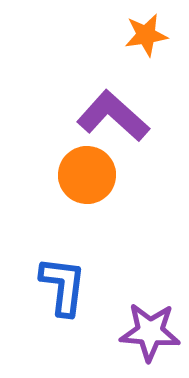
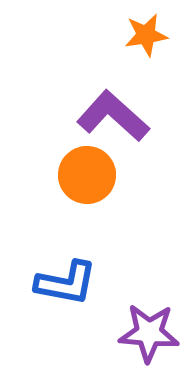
blue L-shape: moved 3 px right, 3 px up; rotated 94 degrees clockwise
purple star: moved 1 px left, 1 px down
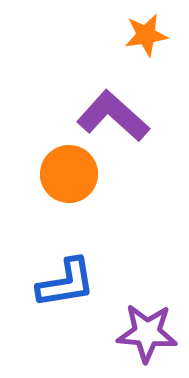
orange circle: moved 18 px left, 1 px up
blue L-shape: rotated 20 degrees counterclockwise
purple star: moved 2 px left
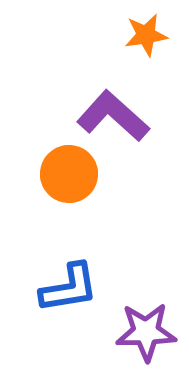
blue L-shape: moved 3 px right, 5 px down
purple star: moved 1 px left, 1 px up; rotated 6 degrees counterclockwise
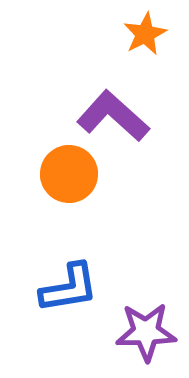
orange star: moved 1 px left, 1 px up; rotated 18 degrees counterclockwise
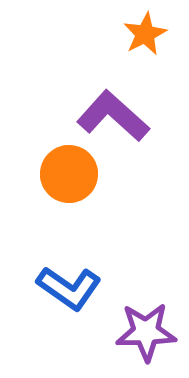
blue L-shape: rotated 44 degrees clockwise
